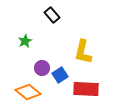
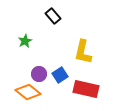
black rectangle: moved 1 px right, 1 px down
purple circle: moved 3 px left, 6 px down
red rectangle: rotated 10 degrees clockwise
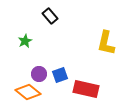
black rectangle: moved 3 px left
yellow L-shape: moved 23 px right, 9 px up
blue square: rotated 14 degrees clockwise
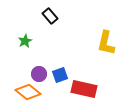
red rectangle: moved 2 px left
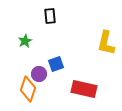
black rectangle: rotated 35 degrees clockwise
blue square: moved 4 px left, 11 px up
orange diamond: moved 3 px up; rotated 70 degrees clockwise
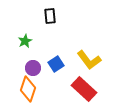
yellow L-shape: moved 17 px left, 17 px down; rotated 50 degrees counterclockwise
blue square: rotated 14 degrees counterclockwise
purple circle: moved 6 px left, 6 px up
red rectangle: rotated 30 degrees clockwise
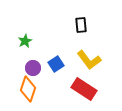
black rectangle: moved 31 px right, 9 px down
red rectangle: rotated 10 degrees counterclockwise
